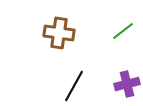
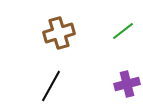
brown cross: rotated 24 degrees counterclockwise
black line: moved 23 px left
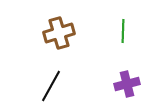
green line: rotated 50 degrees counterclockwise
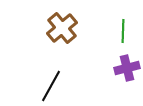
brown cross: moved 3 px right, 5 px up; rotated 24 degrees counterclockwise
purple cross: moved 16 px up
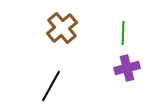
green line: moved 2 px down
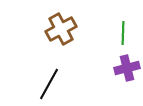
brown cross: moved 1 px left, 1 px down; rotated 12 degrees clockwise
black line: moved 2 px left, 2 px up
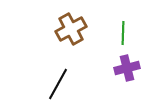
brown cross: moved 10 px right
black line: moved 9 px right
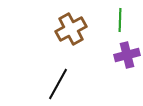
green line: moved 3 px left, 13 px up
purple cross: moved 13 px up
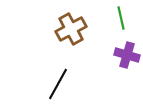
green line: moved 1 px right, 2 px up; rotated 15 degrees counterclockwise
purple cross: rotated 30 degrees clockwise
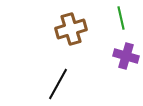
brown cross: rotated 12 degrees clockwise
purple cross: moved 1 px left, 1 px down
